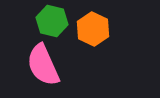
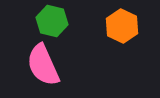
orange hexagon: moved 29 px right, 3 px up
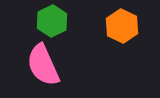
green hexagon: rotated 20 degrees clockwise
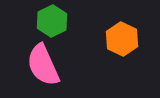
orange hexagon: moved 13 px down
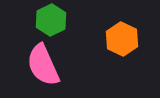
green hexagon: moved 1 px left, 1 px up
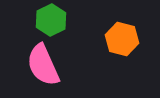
orange hexagon: rotated 12 degrees counterclockwise
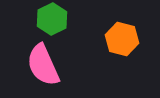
green hexagon: moved 1 px right, 1 px up
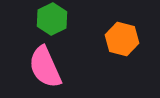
pink semicircle: moved 2 px right, 2 px down
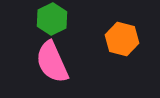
pink semicircle: moved 7 px right, 5 px up
